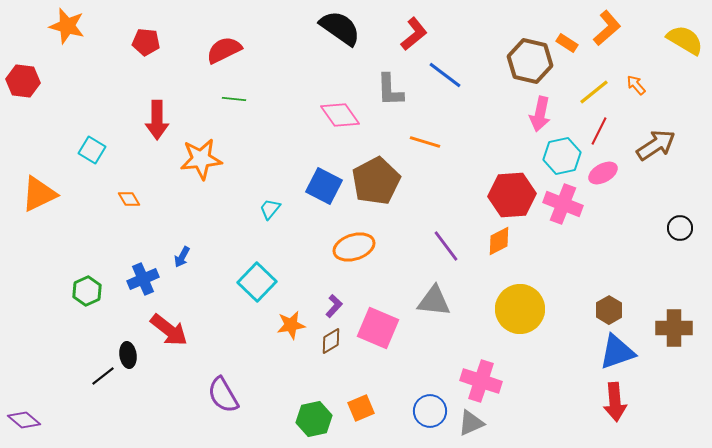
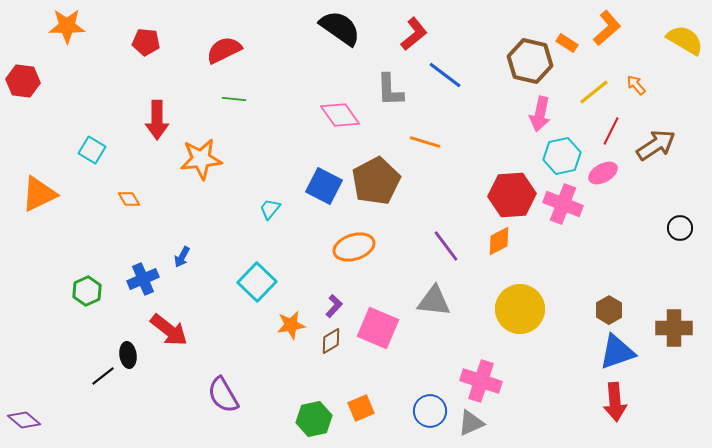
orange star at (67, 26): rotated 15 degrees counterclockwise
red line at (599, 131): moved 12 px right
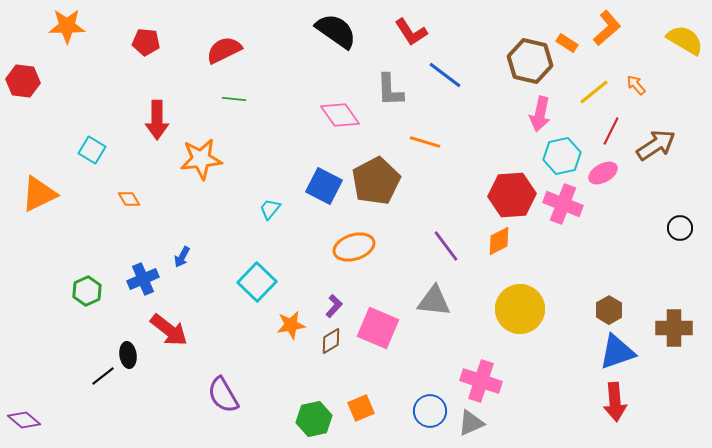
black semicircle at (340, 28): moved 4 px left, 3 px down
red L-shape at (414, 34): moved 3 px left, 2 px up; rotated 96 degrees clockwise
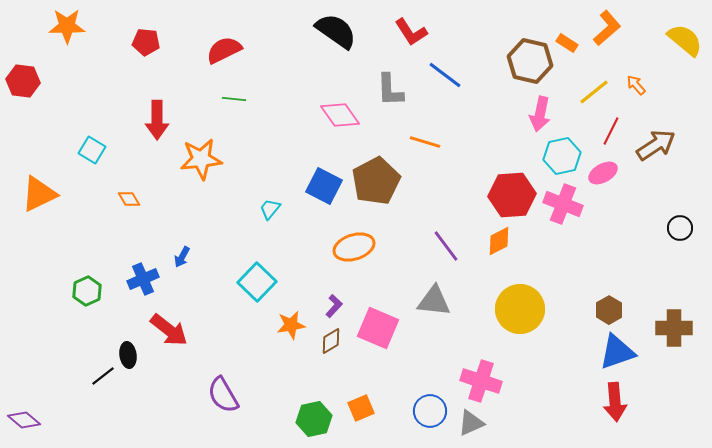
yellow semicircle at (685, 40): rotated 9 degrees clockwise
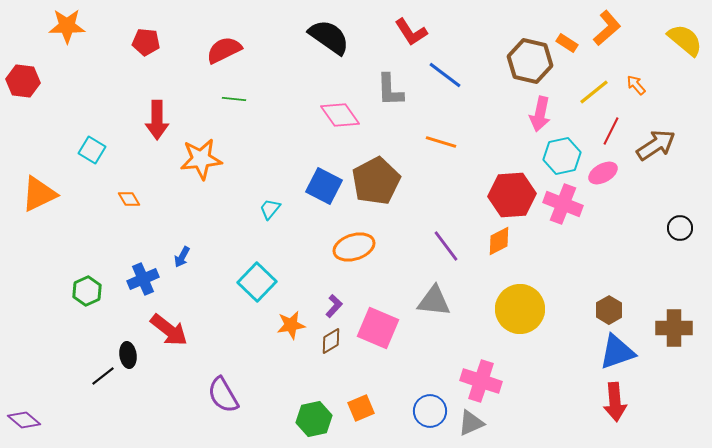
black semicircle at (336, 31): moved 7 px left, 6 px down
orange line at (425, 142): moved 16 px right
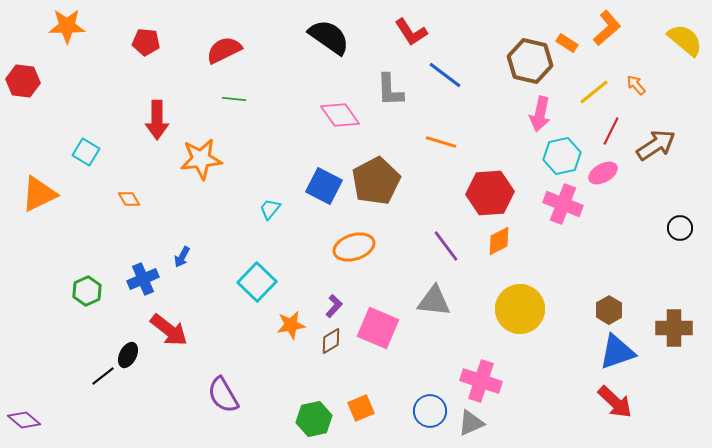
cyan square at (92, 150): moved 6 px left, 2 px down
red hexagon at (512, 195): moved 22 px left, 2 px up
black ellipse at (128, 355): rotated 35 degrees clockwise
red arrow at (615, 402): rotated 42 degrees counterclockwise
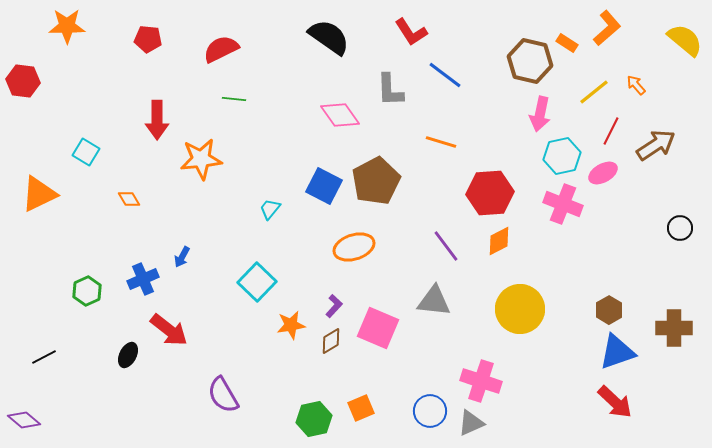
red pentagon at (146, 42): moved 2 px right, 3 px up
red semicircle at (224, 50): moved 3 px left, 1 px up
black line at (103, 376): moved 59 px left, 19 px up; rotated 10 degrees clockwise
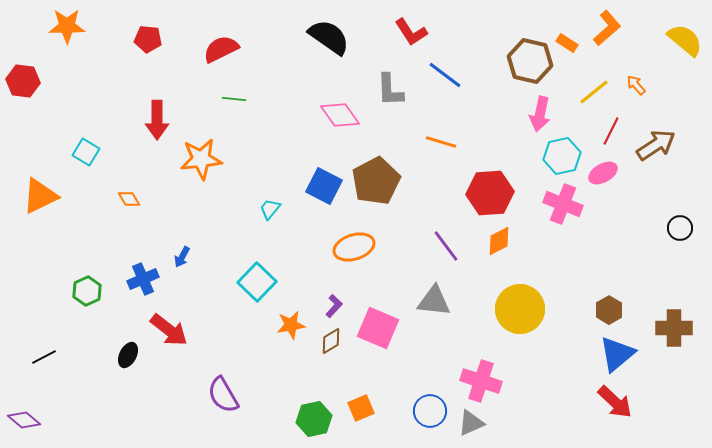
orange triangle at (39, 194): moved 1 px right, 2 px down
blue triangle at (617, 352): moved 2 px down; rotated 21 degrees counterclockwise
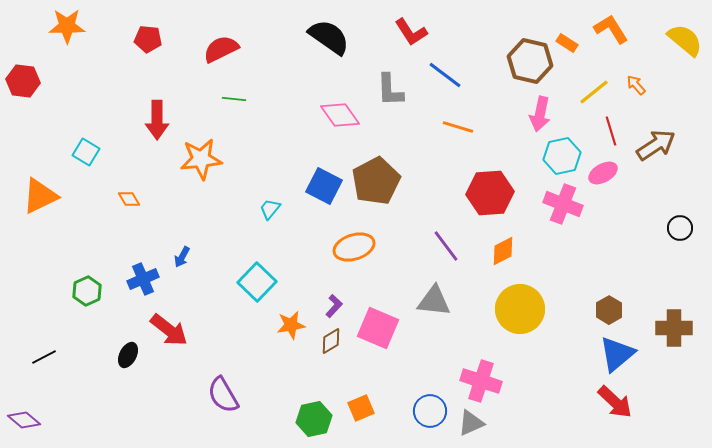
orange L-shape at (607, 28): moved 4 px right, 1 px down; rotated 81 degrees counterclockwise
red line at (611, 131): rotated 44 degrees counterclockwise
orange line at (441, 142): moved 17 px right, 15 px up
orange diamond at (499, 241): moved 4 px right, 10 px down
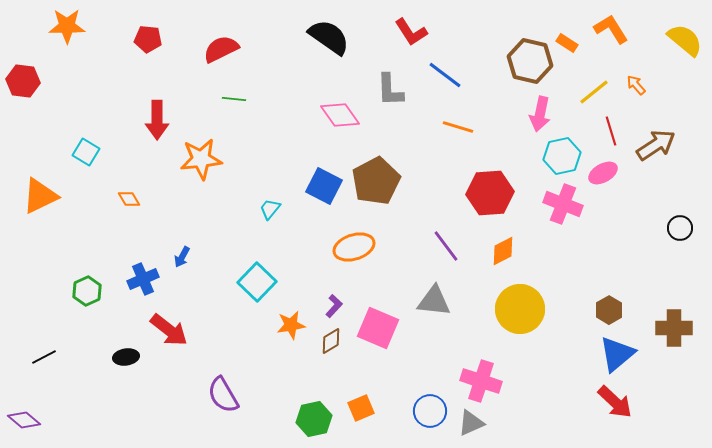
black ellipse at (128, 355): moved 2 px left, 2 px down; rotated 55 degrees clockwise
